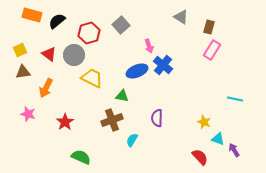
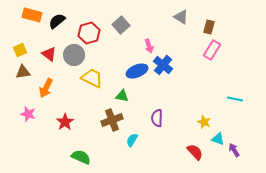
red semicircle: moved 5 px left, 5 px up
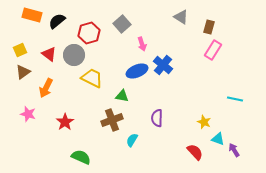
gray square: moved 1 px right, 1 px up
pink arrow: moved 7 px left, 2 px up
pink rectangle: moved 1 px right
brown triangle: rotated 28 degrees counterclockwise
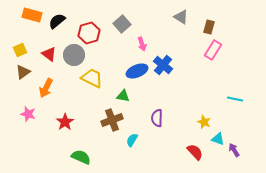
green triangle: moved 1 px right
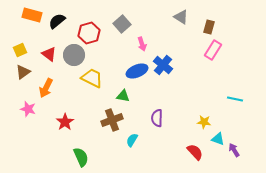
pink star: moved 5 px up
yellow star: rotated 16 degrees counterclockwise
green semicircle: rotated 42 degrees clockwise
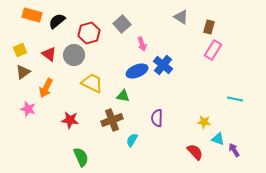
yellow trapezoid: moved 5 px down
red star: moved 5 px right, 2 px up; rotated 30 degrees counterclockwise
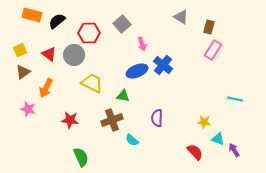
red hexagon: rotated 15 degrees clockwise
cyan semicircle: rotated 80 degrees counterclockwise
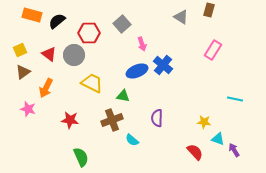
brown rectangle: moved 17 px up
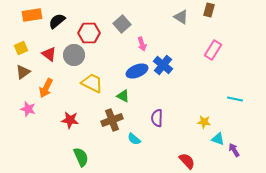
orange rectangle: rotated 24 degrees counterclockwise
yellow square: moved 1 px right, 2 px up
green triangle: rotated 16 degrees clockwise
cyan semicircle: moved 2 px right, 1 px up
red semicircle: moved 8 px left, 9 px down
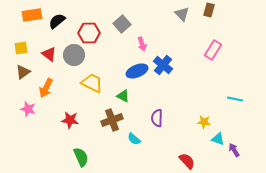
gray triangle: moved 1 px right, 3 px up; rotated 14 degrees clockwise
yellow square: rotated 16 degrees clockwise
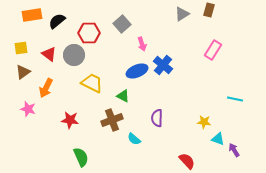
gray triangle: rotated 42 degrees clockwise
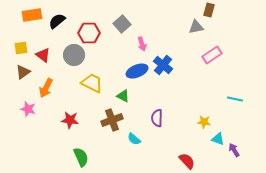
gray triangle: moved 14 px right, 13 px down; rotated 21 degrees clockwise
pink rectangle: moved 1 px left, 5 px down; rotated 24 degrees clockwise
red triangle: moved 6 px left, 1 px down
